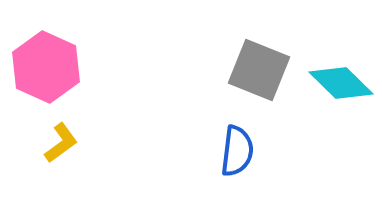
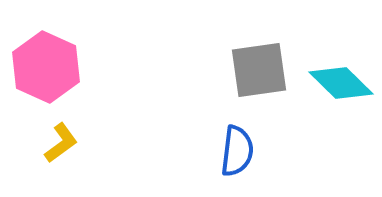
gray square: rotated 30 degrees counterclockwise
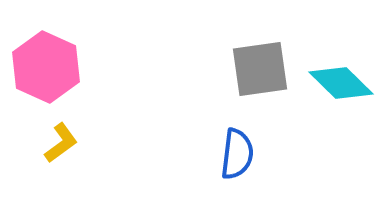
gray square: moved 1 px right, 1 px up
blue semicircle: moved 3 px down
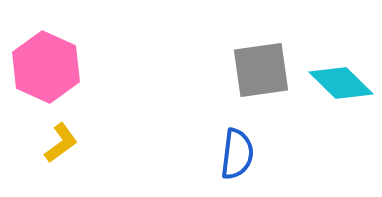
gray square: moved 1 px right, 1 px down
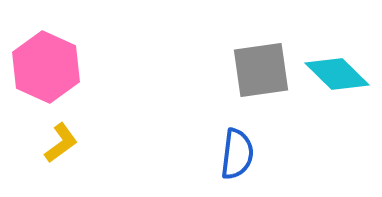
cyan diamond: moved 4 px left, 9 px up
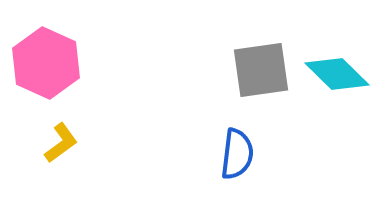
pink hexagon: moved 4 px up
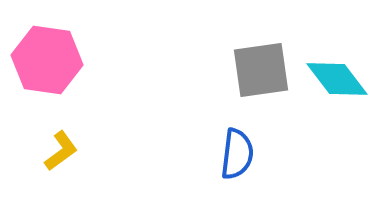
pink hexagon: moved 1 px right, 3 px up; rotated 16 degrees counterclockwise
cyan diamond: moved 5 px down; rotated 8 degrees clockwise
yellow L-shape: moved 8 px down
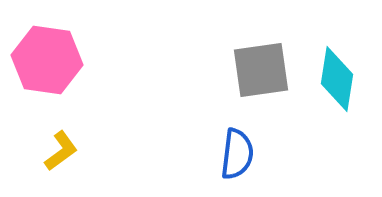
cyan diamond: rotated 46 degrees clockwise
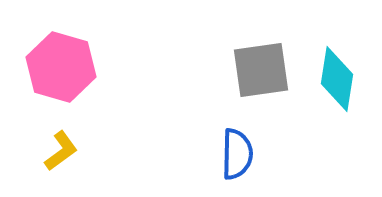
pink hexagon: moved 14 px right, 7 px down; rotated 8 degrees clockwise
blue semicircle: rotated 6 degrees counterclockwise
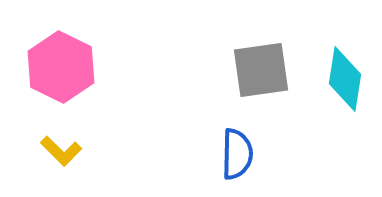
pink hexagon: rotated 10 degrees clockwise
cyan diamond: moved 8 px right
yellow L-shape: rotated 81 degrees clockwise
